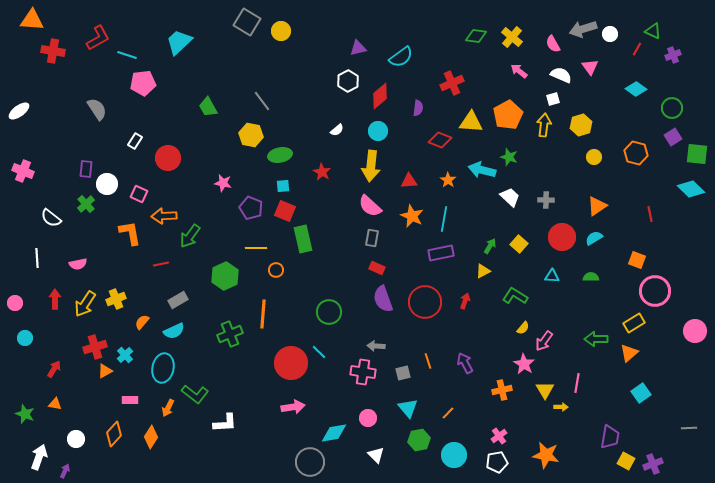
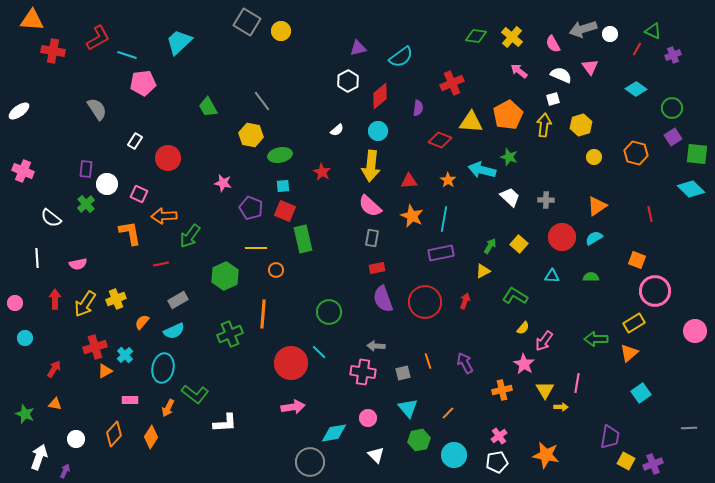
red rectangle at (377, 268): rotated 35 degrees counterclockwise
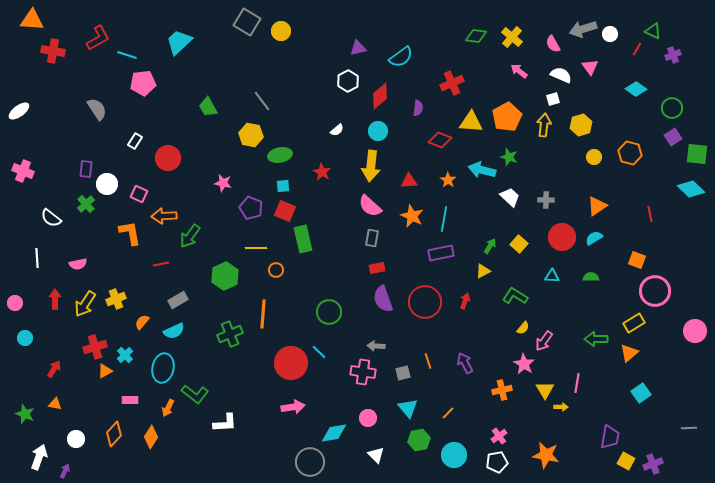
orange pentagon at (508, 115): moved 1 px left, 2 px down
orange hexagon at (636, 153): moved 6 px left
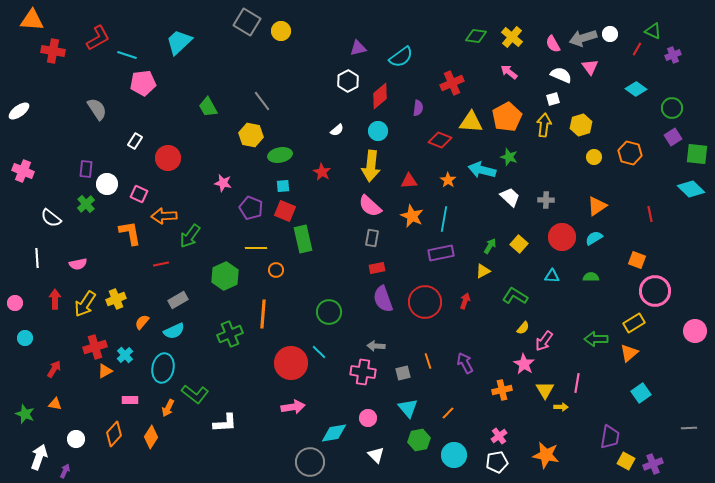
gray arrow at (583, 29): moved 9 px down
pink arrow at (519, 71): moved 10 px left, 1 px down
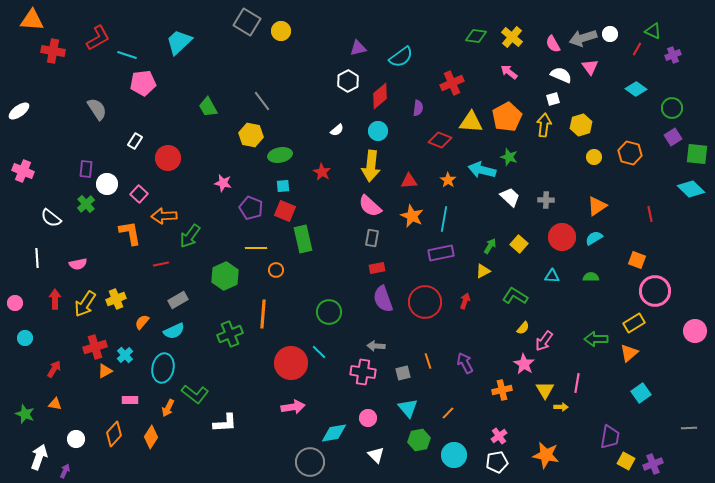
pink square at (139, 194): rotated 18 degrees clockwise
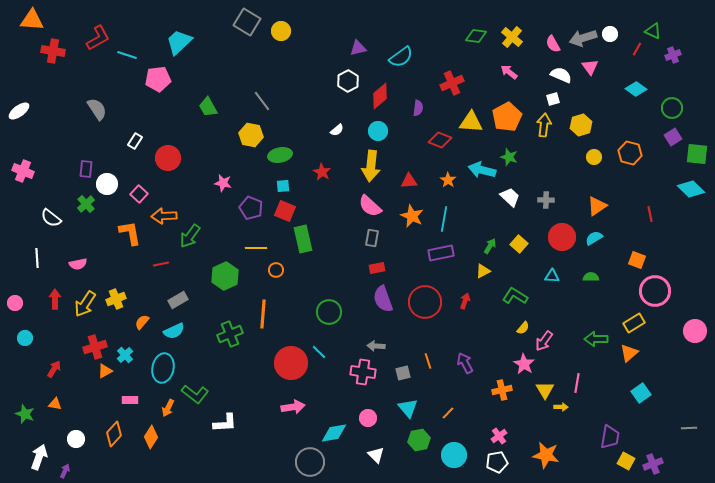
pink pentagon at (143, 83): moved 15 px right, 4 px up
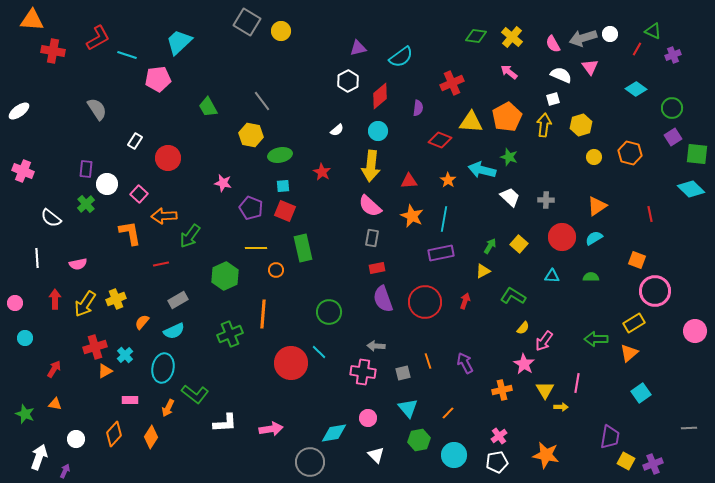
green rectangle at (303, 239): moved 9 px down
green L-shape at (515, 296): moved 2 px left
pink arrow at (293, 407): moved 22 px left, 22 px down
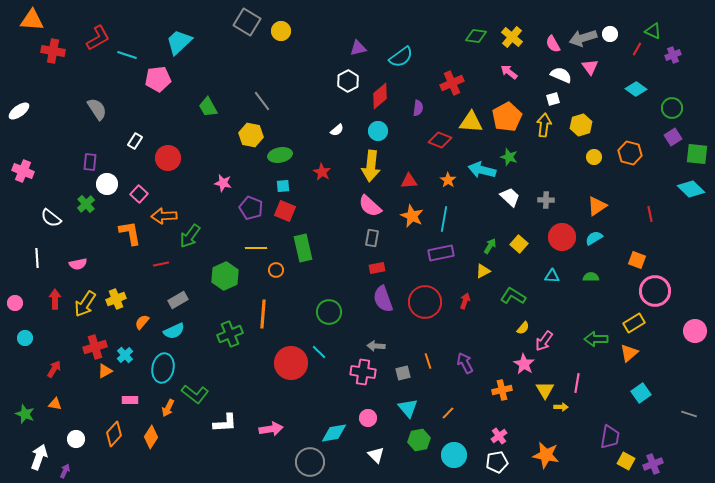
purple rectangle at (86, 169): moved 4 px right, 7 px up
gray line at (689, 428): moved 14 px up; rotated 21 degrees clockwise
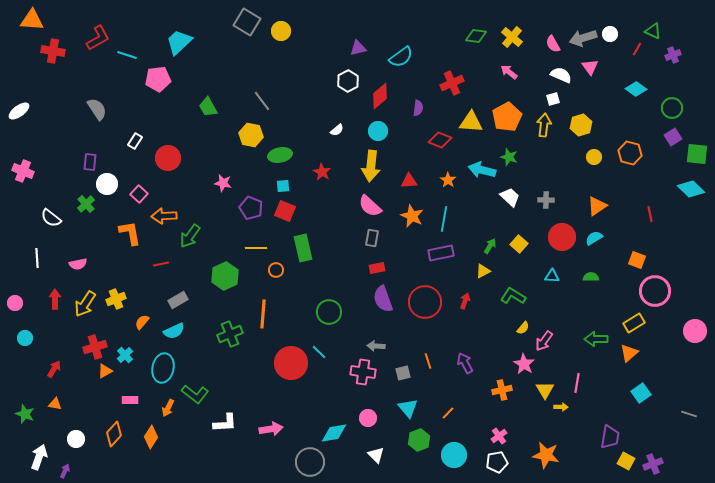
green hexagon at (419, 440): rotated 10 degrees counterclockwise
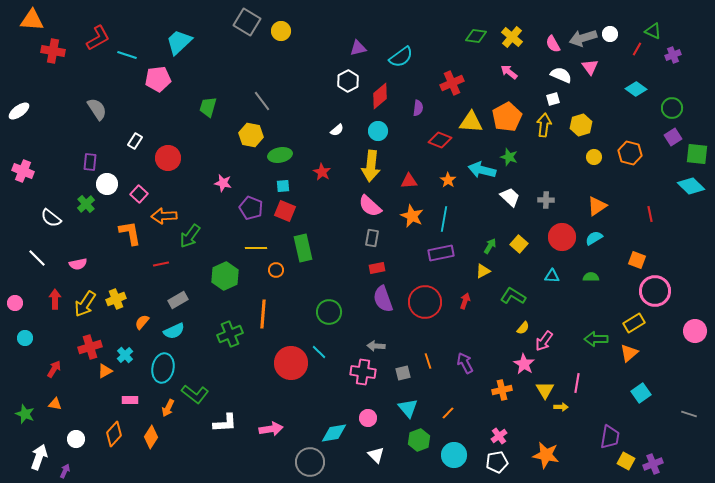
green trapezoid at (208, 107): rotated 45 degrees clockwise
cyan diamond at (691, 189): moved 3 px up
white line at (37, 258): rotated 42 degrees counterclockwise
red cross at (95, 347): moved 5 px left
